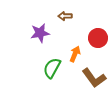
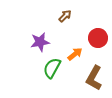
brown arrow: rotated 136 degrees clockwise
purple star: moved 9 px down
orange arrow: rotated 28 degrees clockwise
brown L-shape: rotated 65 degrees clockwise
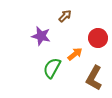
purple star: moved 1 px right, 6 px up; rotated 24 degrees clockwise
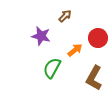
orange arrow: moved 4 px up
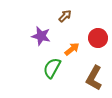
orange arrow: moved 3 px left, 1 px up
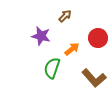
green semicircle: rotated 10 degrees counterclockwise
brown L-shape: rotated 70 degrees counterclockwise
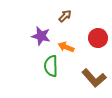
orange arrow: moved 6 px left, 2 px up; rotated 119 degrees counterclockwise
green semicircle: moved 1 px left, 2 px up; rotated 20 degrees counterclockwise
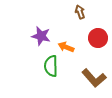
brown arrow: moved 15 px right, 4 px up; rotated 64 degrees counterclockwise
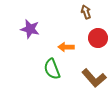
brown arrow: moved 6 px right
purple star: moved 11 px left, 7 px up
orange arrow: rotated 21 degrees counterclockwise
green semicircle: moved 1 px right, 3 px down; rotated 20 degrees counterclockwise
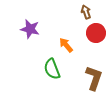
red circle: moved 2 px left, 5 px up
orange arrow: moved 2 px up; rotated 49 degrees clockwise
brown L-shape: rotated 120 degrees counterclockwise
